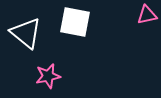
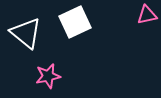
white square: rotated 36 degrees counterclockwise
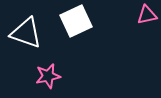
white square: moved 1 px right, 1 px up
white triangle: rotated 20 degrees counterclockwise
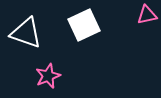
white square: moved 8 px right, 4 px down
pink star: rotated 10 degrees counterclockwise
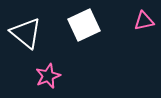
pink triangle: moved 3 px left, 6 px down
white triangle: rotated 20 degrees clockwise
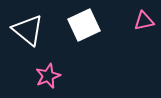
white triangle: moved 2 px right, 3 px up
